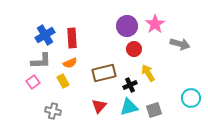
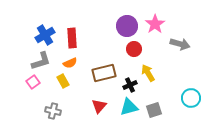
gray L-shape: rotated 15 degrees counterclockwise
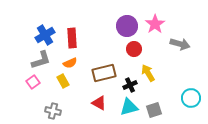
gray L-shape: moved 1 px up
red triangle: moved 3 px up; rotated 42 degrees counterclockwise
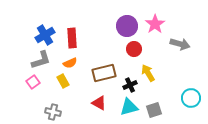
gray cross: moved 1 px down
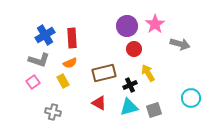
gray L-shape: moved 2 px left; rotated 35 degrees clockwise
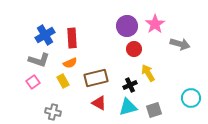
brown rectangle: moved 8 px left, 5 px down
cyan triangle: moved 1 px left
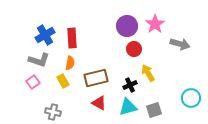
orange semicircle: rotated 56 degrees counterclockwise
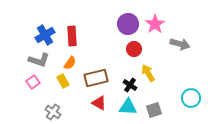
purple circle: moved 1 px right, 2 px up
red rectangle: moved 2 px up
orange semicircle: rotated 24 degrees clockwise
black cross: rotated 32 degrees counterclockwise
cyan triangle: rotated 18 degrees clockwise
gray cross: rotated 21 degrees clockwise
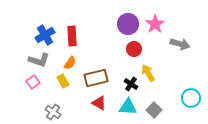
black cross: moved 1 px right, 1 px up
gray square: rotated 28 degrees counterclockwise
